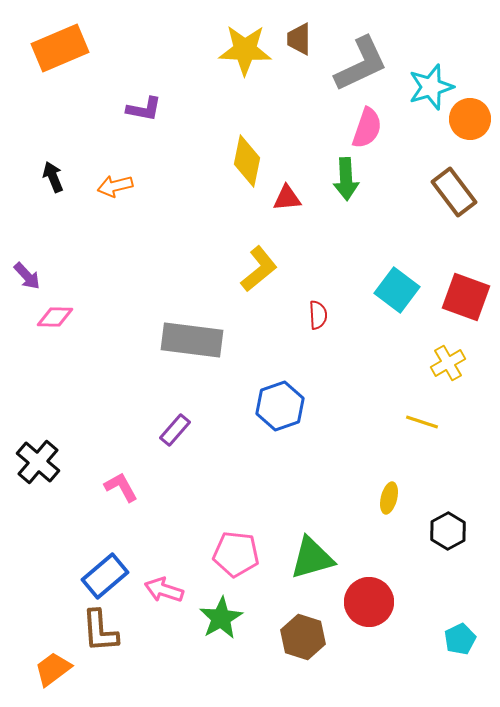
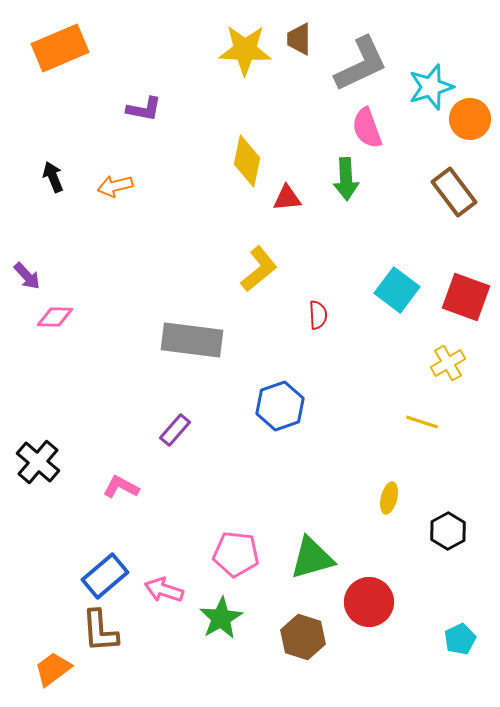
pink semicircle: rotated 141 degrees clockwise
pink L-shape: rotated 33 degrees counterclockwise
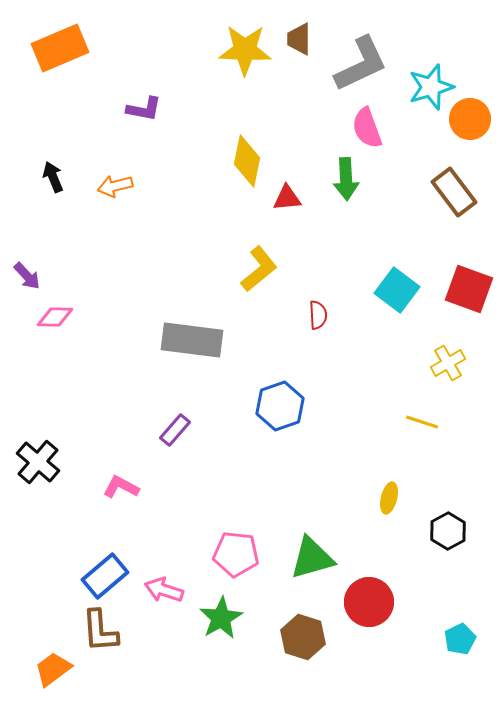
red square: moved 3 px right, 8 px up
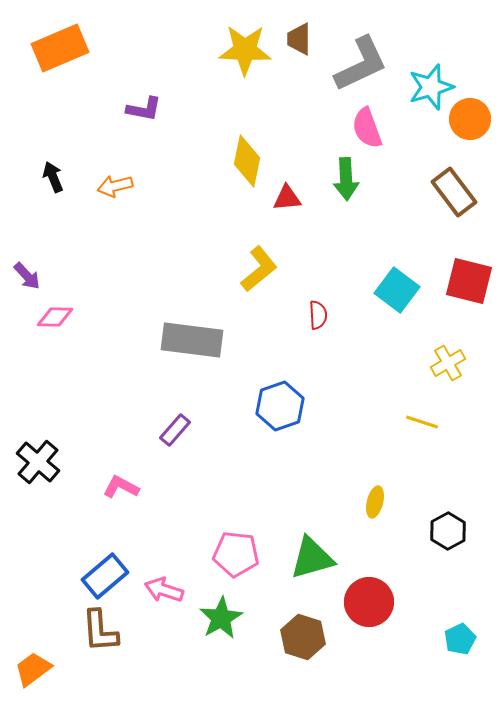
red square: moved 8 px up; rotated 6 degrees counterclockwise
yellow ellipse: moved 14 px left, 4 px down
orange trapezoid: moved 20 px left
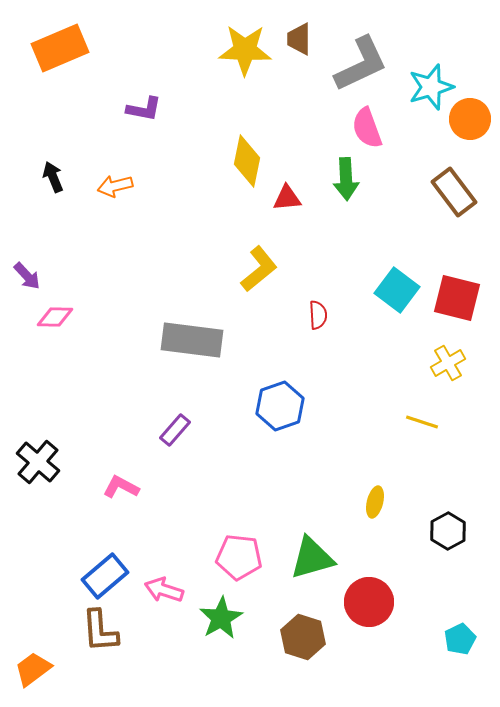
red square: moved 12 px left, 17 px down
pink pentagon: moved 3 px right, 3 px down
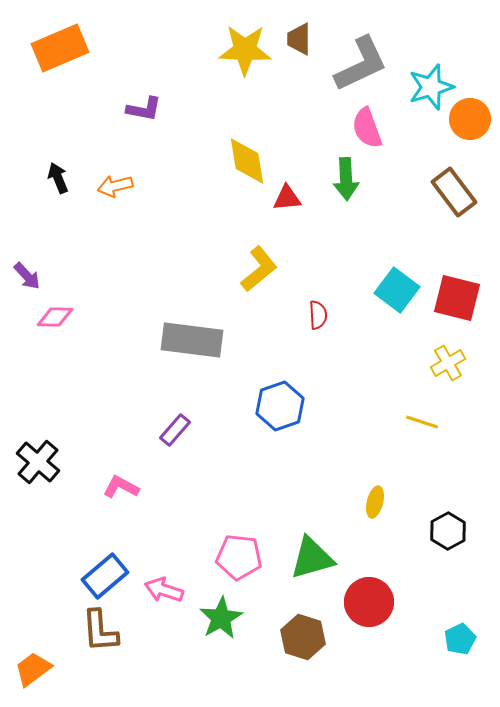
yellow diamond: rotated 21 degrees counterclockwise
black arrow: moved 5 px right, 1 px down
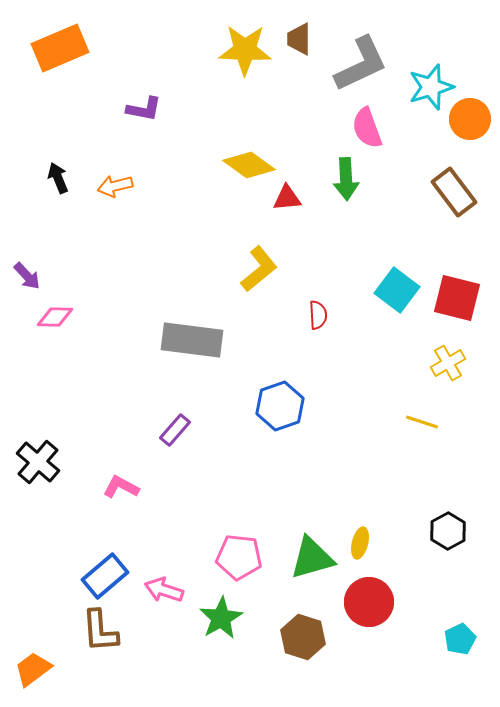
yellow diamond: moved 2 px right, 4 px down; rotated 45 degrees counterclockwise
yellow ellipse: moved 15 px left, 41 px down
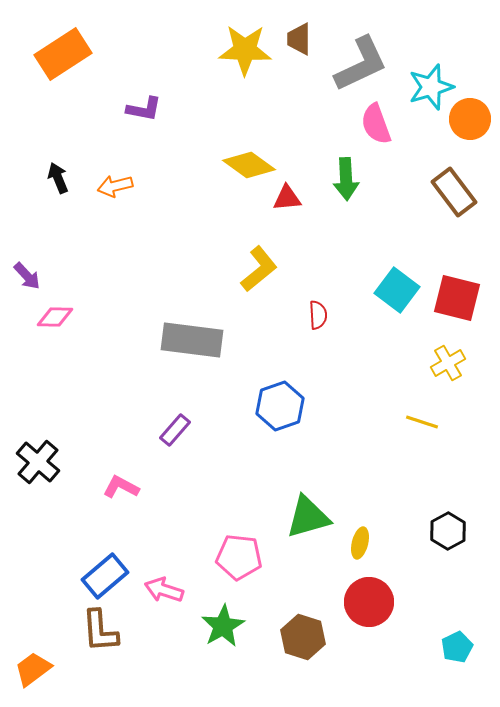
orange rectangle: moved 3 px right, 6 px down; rotated 10 degrees counterclockwise
pink semicircle: moved 9 px right, 4 px up
green triangle: moved 4 px left, 41 px up
green star: moved 2 px right, 8 px down
cyan pentagon: moved 3 px left, 8 px down
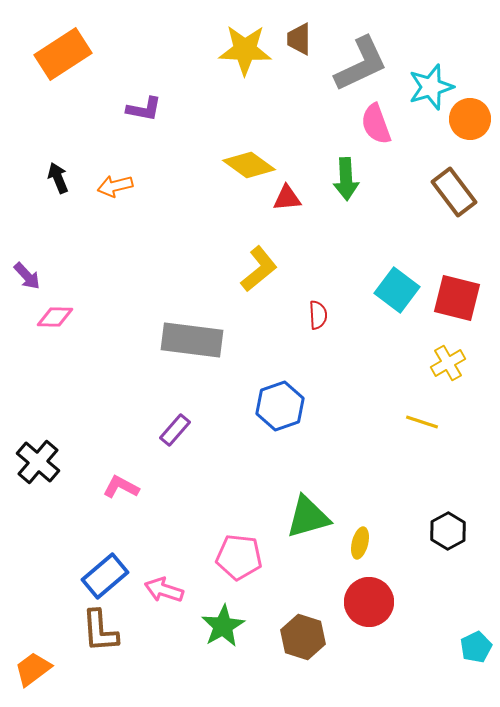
cyan pentagon: moved 19 px right
